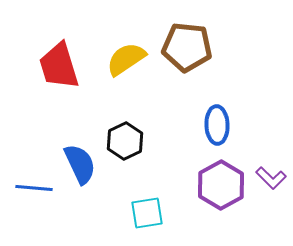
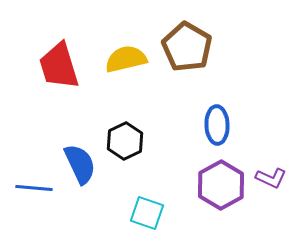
brown pentagon: rotated 24 degrees clockwise
yellow semicircle: rotated 21 degrees clockwise
purple L-shape: rotated 20 degrees counterclockwise
cyan square: rotated 28 degrees clockwise
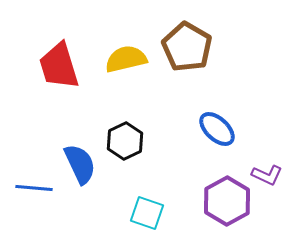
blue ellipse: moved 4 px down; rotated 45 degrees counterclockwise
purple L-shape: moved 4 px left, 3 px up
purple hexagon: moved 6 px right, 16 px down
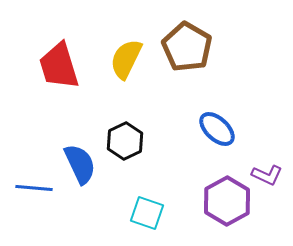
yellow semicircle: rotated 51 degrees counterclockwise
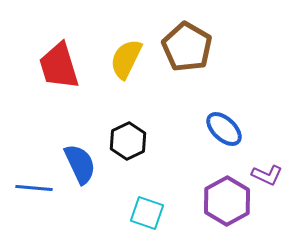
blue ellipse: moved 7 px right
black hexagon: moved 3 px right
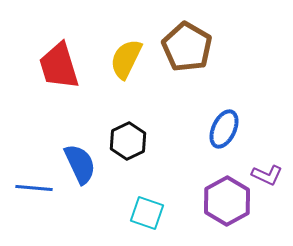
blue ellipse: rotated 72 degrees clockwise
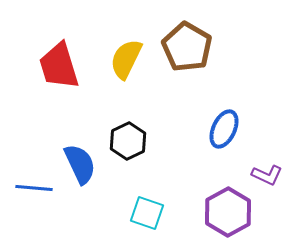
purple hexagon: moved 1 px right, 11 px down
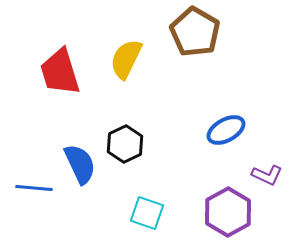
brown pentagon: moved 8 px right, 15 px up
red trapezoid: moved 1 px right, 6 px down
blue ellipse: moved 2 px right, 1 px down; rotated 36 degrees clockwise
black hexagon: moved 3 px left, 3 px down
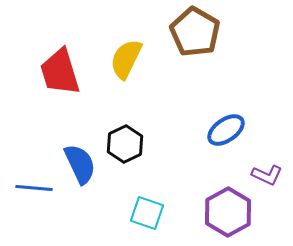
blue ellipse: rotated 6 degrees counterclockwise
